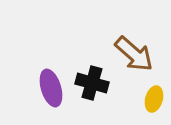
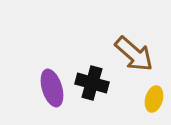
purple ellipse: moved 1 px right
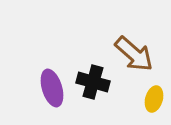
black cross: moved 1 px right, 1 px up
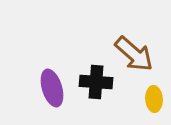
black cross: moved 3 px right; rotated 12 degrees counterclockwise
yellow ellipse: rotated 20 degrees counterclockwise
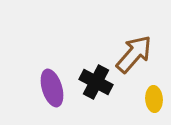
brown arrow: rotated 90 degrees counterclockwise
black cross: rotated 24 degrees clockwise
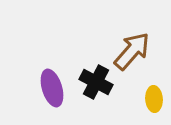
brown arrow: moved 2 px left, 3 px up
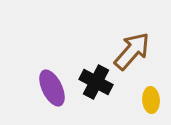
purple ellipse: rotated 9 degrees counterclockwise
yellow ellipse: moved 3 px left, 1 px down
